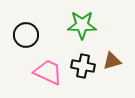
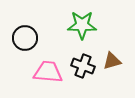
black circle: moved 1 px left, 3 px down
black cross: rotated 10 degrees clockwise
pink trapezoid: rotated 20 degrees counterclockwise
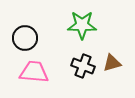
brown triangle: moved 2 px down
pink trapezoid: moved 14 px left
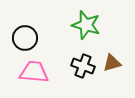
green star: moved 4 px right; rotated 16 degrees clockwise
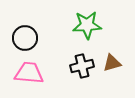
green star: moved 1 px right; rotated 20 degrees counterclockwise
black cross: moved 1 px left; rotated 35 degrees counterclockwise
pink trapezoid: moved 5 px left, 1 px down
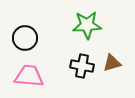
black cross: rotated 25 degrees clockwise
pink trapezoid: moved 3 px down
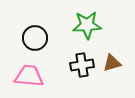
black circle: moved 10 px right
black cross: moved 1 px up; rotated 20 degrees counterclockwise
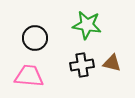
green star: rotated 12 degrees clockwise
brown triangle: rotated 30 degrees clockwise
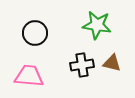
green star: moved 10 px right
black circle: moved 5 px up
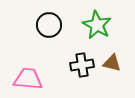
green star: rotated 20 degrees clockwise
black circle: moved 14 px right, 8 px up
pink trapezoid: moved 1 px left, 3 px down
